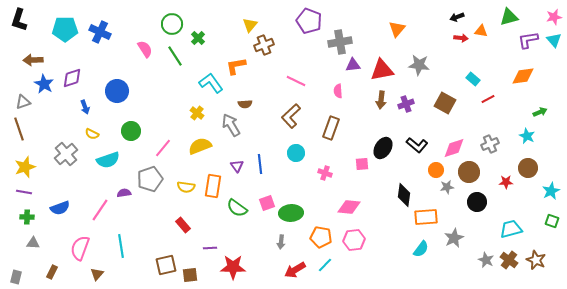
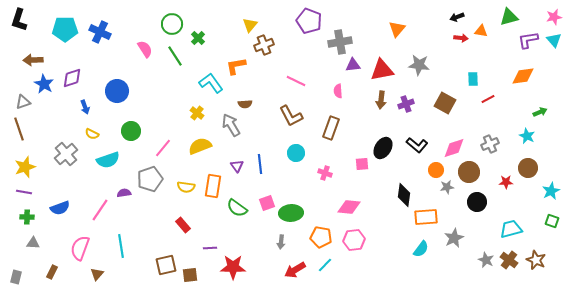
cyan rectangle at (473, 79): rotated 48 degrees clockwise
brown L-shape at (291, 116): rotated 75 degrees counterclockwise
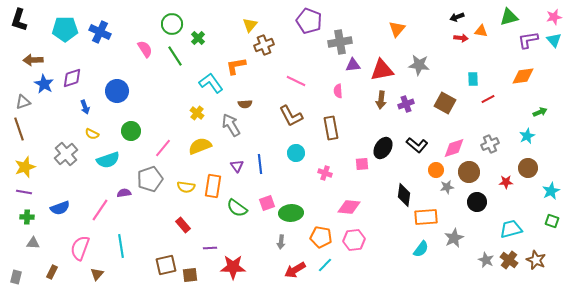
brown rectangle at (331, 128): rotated 30 degrees counterclockwise
cyan star at (527, 136): rotated 21 degrees clockwise
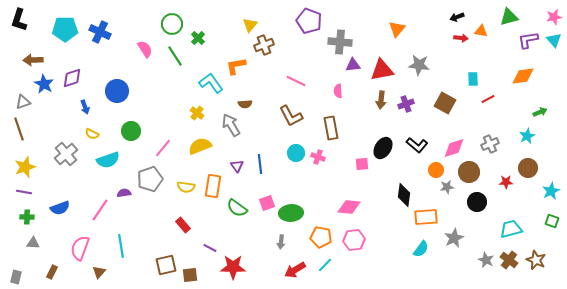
gray cross at (340, 42): rotated 15 degrees clockwise
pink cross at (325, 173): moved 7 px left, 16 px up
purple line at (210, 248): rotated 32 degrees clockwise
brown triangle at (97, 274): moved 2 px right, 2 px up
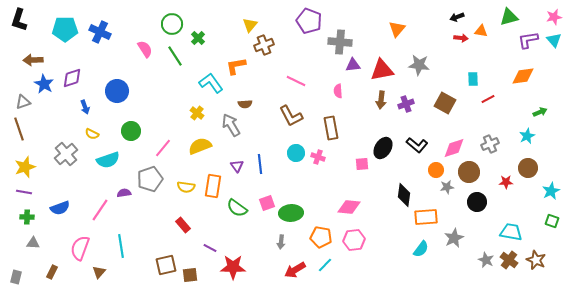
cyan trapezoid at (511, 229): moved 3 px down; rotated 25 degrees clockwise
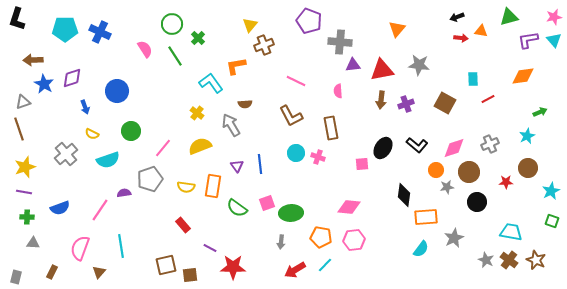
black L-shape at (19, 20): moved 2 px left, 1 px up
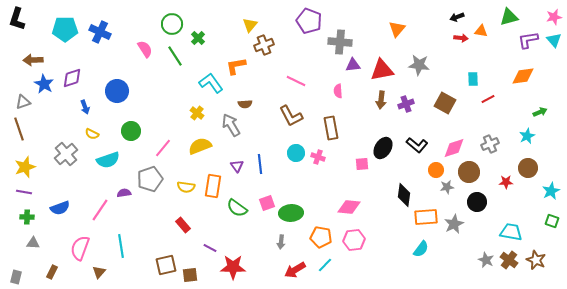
gray star at (454, 238): moved 14 px up
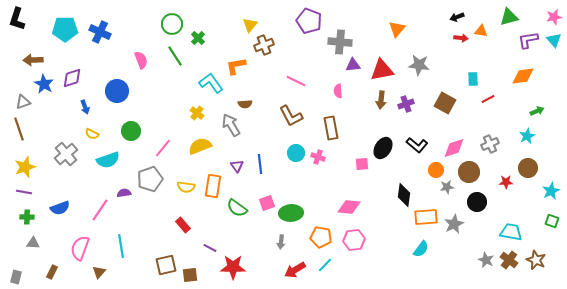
pink semicircle at (145, 49): moved 4 px left, 11 px down; rotated 12 degrees clockwise
green arrow at (540, 112): moved 3 px left, 1 px up
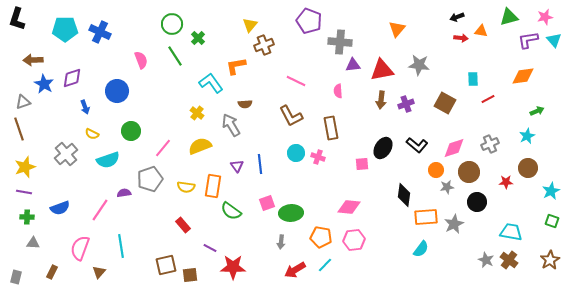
pink star at (554, 17): moved 9 px left
green semicircle at (237, 208): moved 6 px left, 3 px down
brown star at (536, 260): moved 14 px right; rotated 18 degrees clockwise
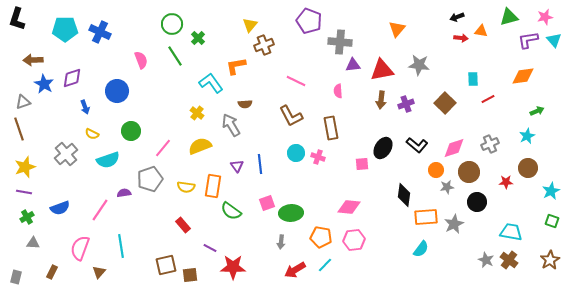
brown square at (445, 103): rotated 15 degrees clockwise
green cross at (27, 217): rotated 32 degrees counterclockwise
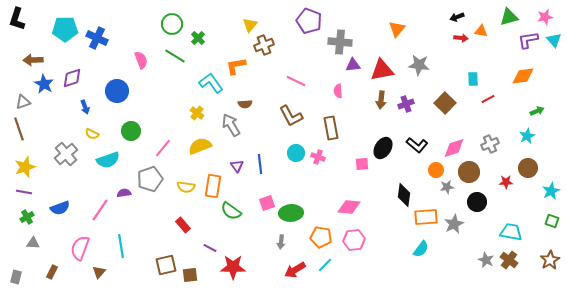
blue cross at (100, 32): moved 3 px left, 6 px down
green line at (175, 56): rotated 25 degrees counterclockwise
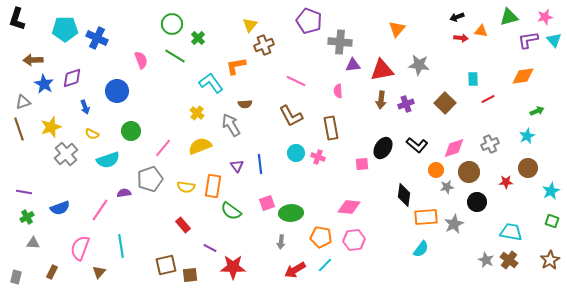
yellow star at (25, 167): moved 26 px right, 40 px up
